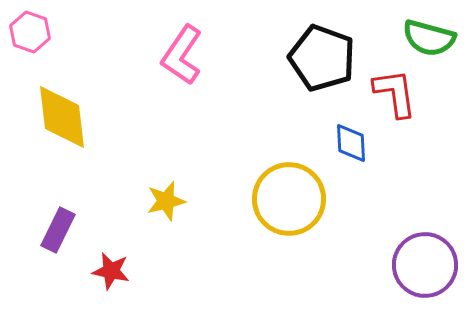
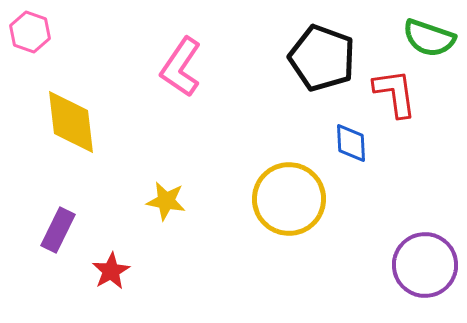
green semicircle: rotated 4 degrees clockwise
pink L-shape: moved 1 px left, 12 px down
yellow diamond: moved 9 px right, 5 px down
yellow star: rotated 24 degrees clockwise
red star: rotated 30 degrees clockwise
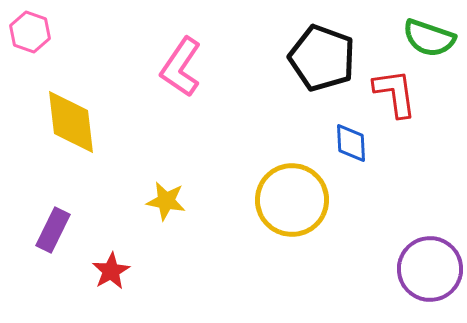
yellow circle: moved 3 px right, 1 px down
purple rectangle: moved 5 px left
purple circle: moved 5 px right, 4 px down
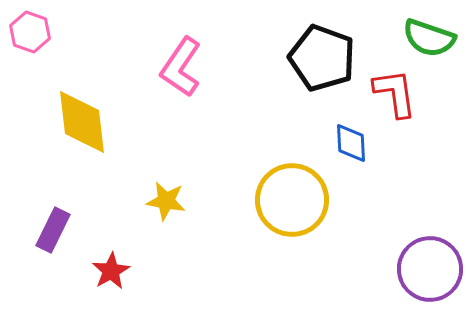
yellow diamond: moved 11 px right
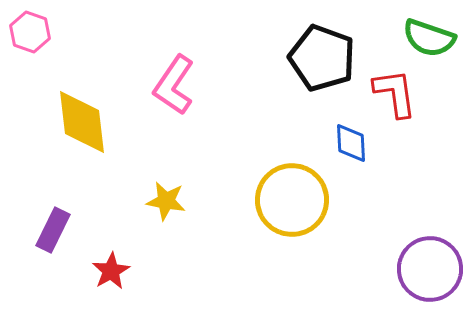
pink L-shape: moved 7 px left, 18 px down
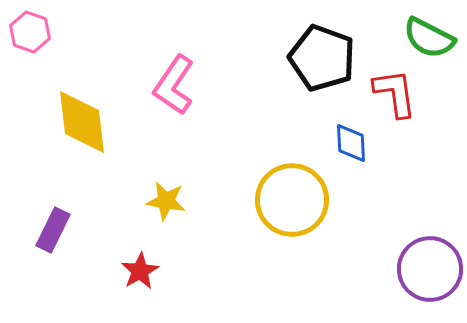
green semicircle: rotated 8 degrees clockwise
red star: moved 29 px right
